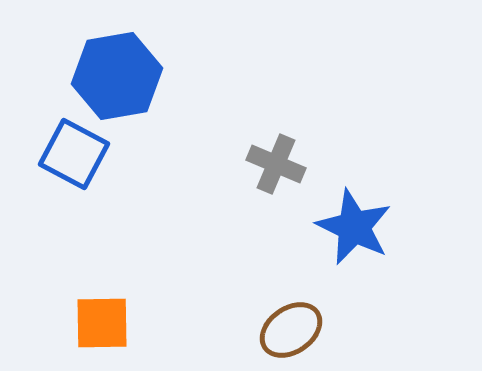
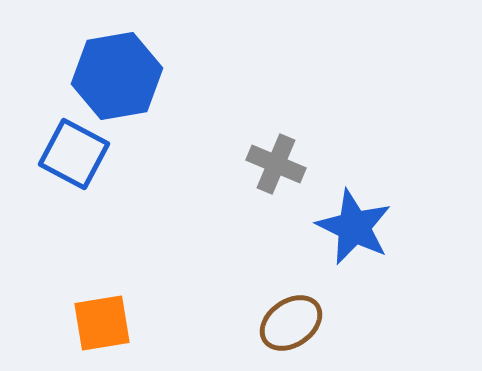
orange square: rotated 8 degrees counterclockwise
brown ellipse: moved 7 px up
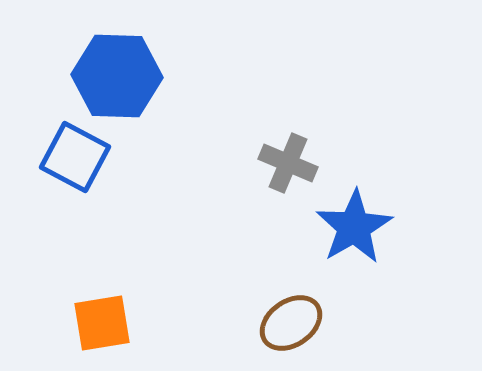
blue hexagon: rotated 12 degrees clockwise
blue square: moved 1 px right, 3 px down
gray cross: moved 12 px right, 1 px up
blue star: rotated 16 degrees clockwise
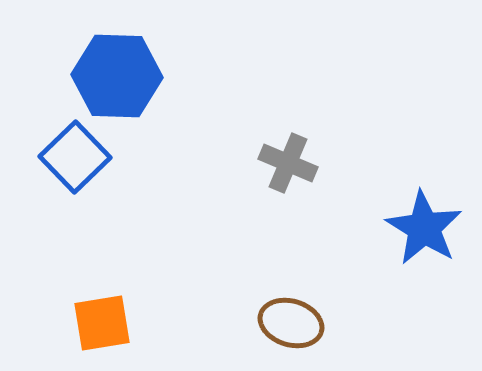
blue square: rotated 18 degrees clockwise
blue star: moved 70 px right, 1 px down; rotated 10 degrees counterclockwise
brown ellipse: rotated 52 degrees clockwise
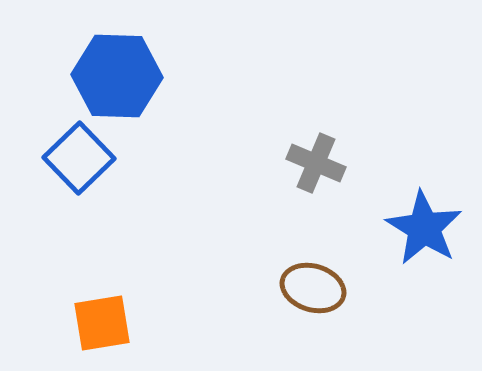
blue square: moved 4 px right, 1 px down
gray cross: moved 28 px right
brown ellipse: moved 22 px right, 35 px up
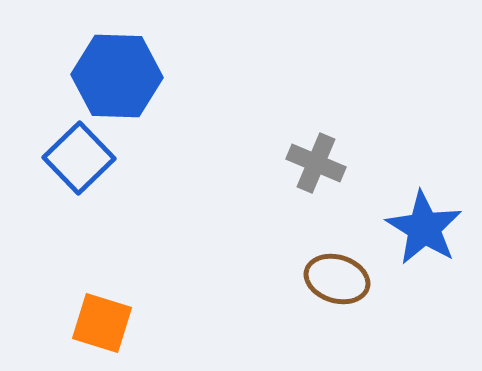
brown ellipse: moved 24 px right, 9 px up
orange square: rotated 26 degrees clockwise
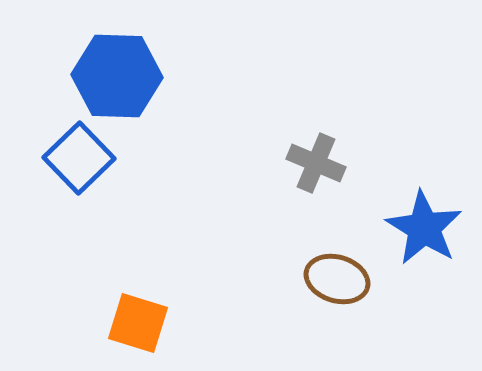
orange square: moved 36 px right
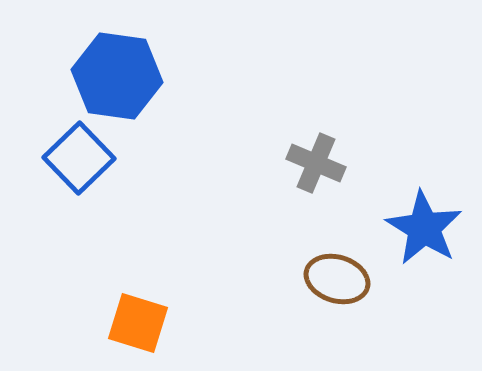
blue hexagon: rotated 6 degrees clockwise
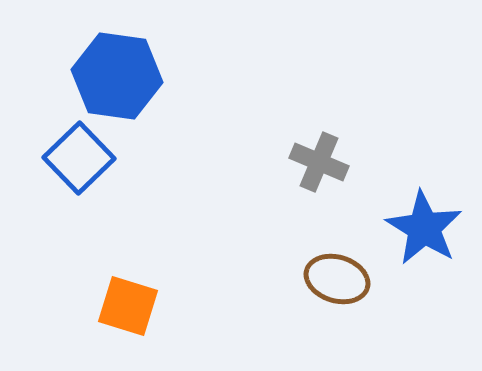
gray cross: moved 3 px right, 1 px up
orange square: moved 10 px left, 17 px up
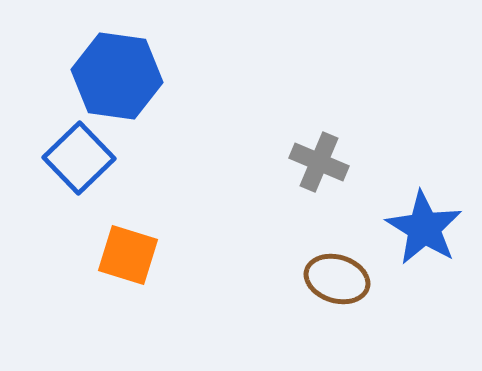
orange square: moved 51 px up
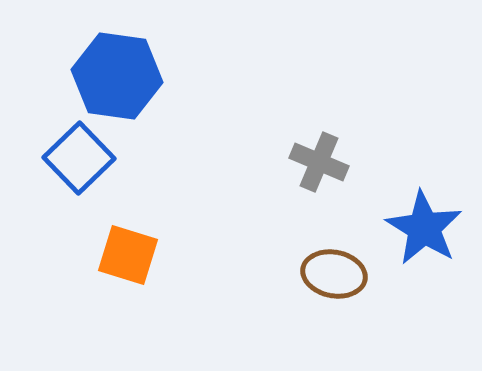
brown ellipse: moved 3 px left, 5 px up; rotated 6 degrees counterclockwise
